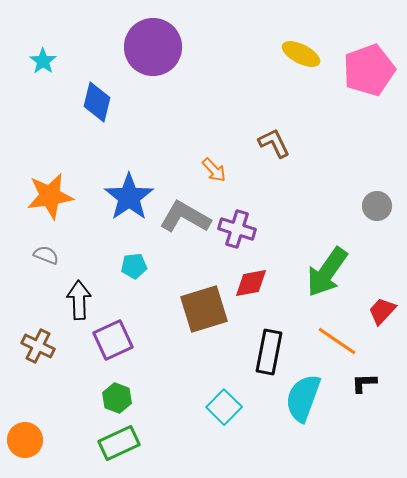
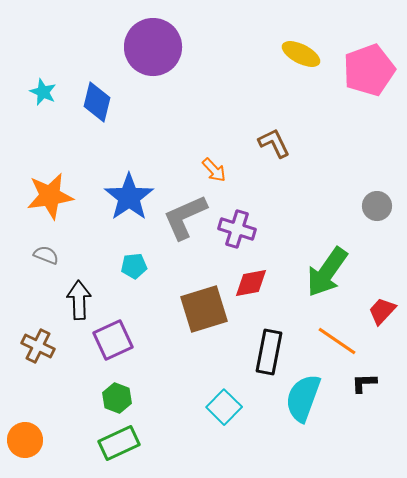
cyan star: moved 31 px down; rotated 12 degrees counterclockwise
gray L-shape: rotated 54 degrees counterclockwise
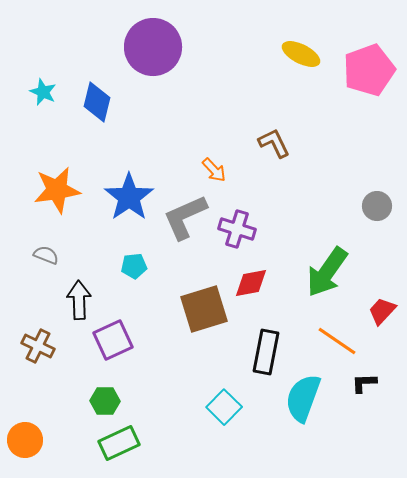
orange star: moved 7 px right, 6 px up
black rectangle: moved 3 px left
green hexagon: moved 12 px left, 3 px down; rotated 20 degrees counterclockwise
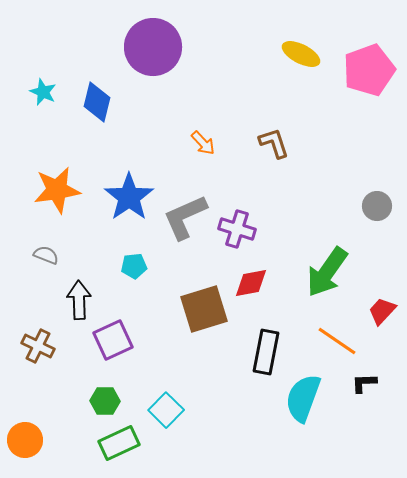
brown L-shape: rotated 8 degrees clockwise
orange arrow: moved 11 px left, 27 px up
cyan square: moved 58 px left, 3 px down
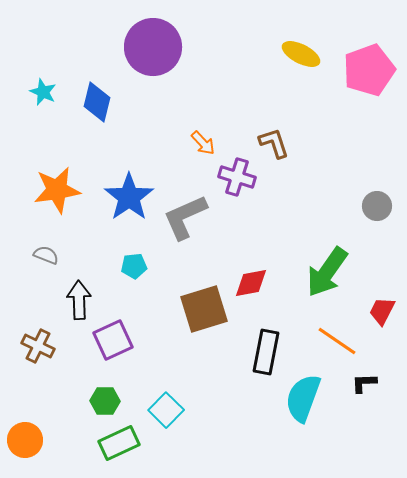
purple cross: moved 52 px up
red trapezoid: rotated 16 degrees counterclockwise
